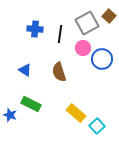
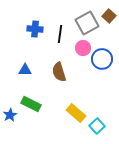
blue triangle: rotated 32 degrees counterclockwise
blue star: rotated 24 degrees clockwise
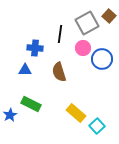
blue cross: moved 19 px down
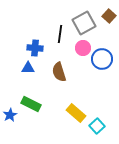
gray square: moved 3 px left
blue triangle: moved 3 px right, 2 px up
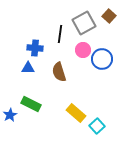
pink circle: moved 2 px down
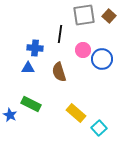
gray square: moved 8 px up; rotated 20 degrees clockwise
blue star: rotated 16 degrees counterclockwise
cyan square: moved 2 px right, 2 px down
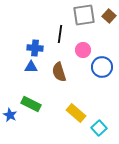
blue circle: moved 8 px down
blue triangle: moved 3 px right, 1 px up
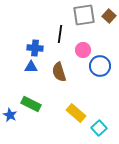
blue circle: moved 2 px left, 1 px up
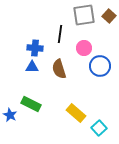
pink circle: moved 1 px right, 2 px up
blue triangle: moved 1 px right
brown semicircle: moved 3 px up
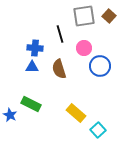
gray square: moved 1 px down
black line: rotated 24 degrees counterclockwise
cyan square: moved 1 px left, 2 px down
